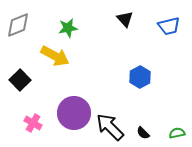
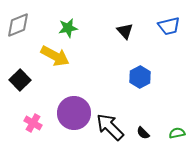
black triangle: moved 12 px down
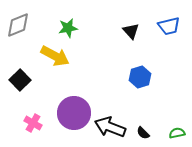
black triangle: moved 6 px right
blue hexagon: rotated 10 degrees clockwise
black arrow: rotated 24 degrees counterclockwise
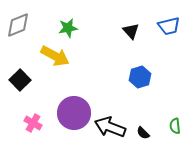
green semicircle: moved 2 px left, 7 px up; rotated 84 degrees counterclockwise
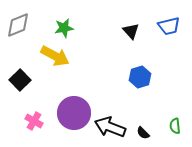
green star: moved 4 px left
pink cross: moved 1 px right, 2 px up
